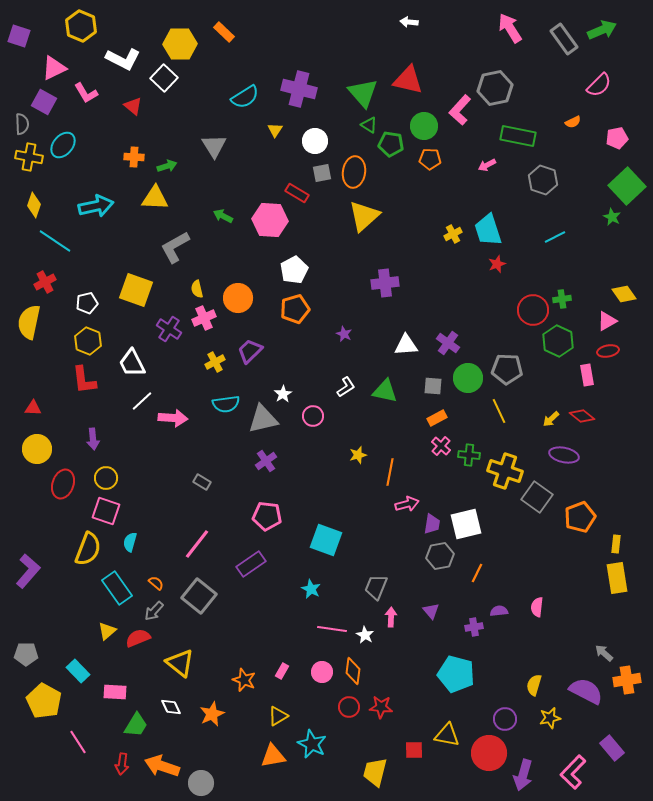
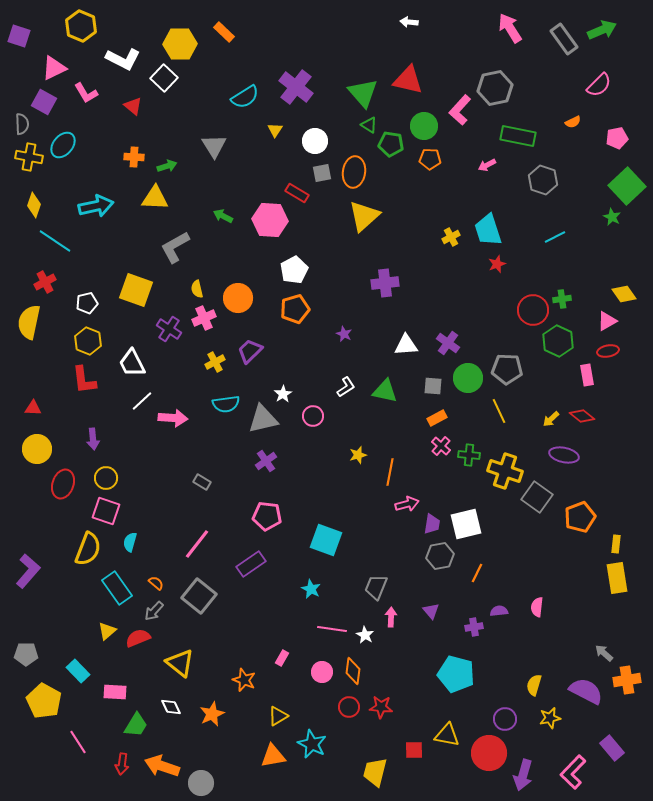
purple cross at (299, 89): moved 3 px left, 2 px up; rotated 24 degrees clockwise
yellow cross at (453, 234): moved 2 px left, 3 px down
pink rectangle at (282, 671): moved 13 px up
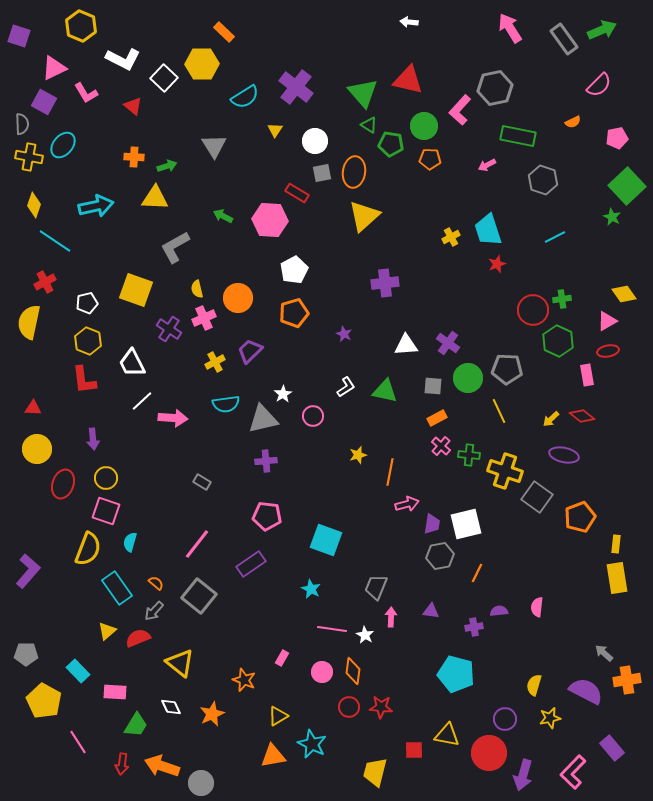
yellow hexagon at (180, 44): moved 22 px right, 20 px down
orange pentagon at (295, 309): moved 1 px left, 4 px down
purple cross at (266, 461): rotated 30 degrees clockwise
purple triangle at (431, 611): rotated 42 degrees counterclockwise
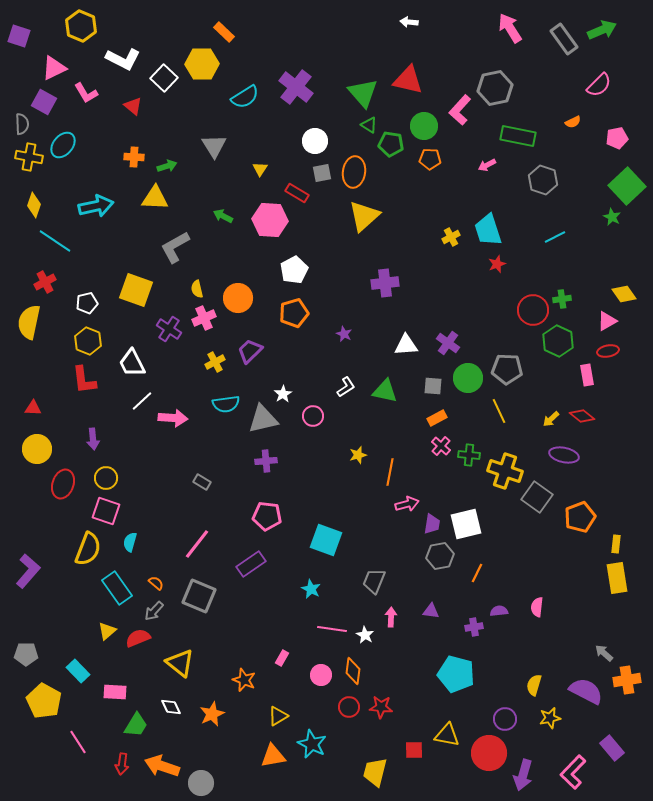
yellow triangle at (275, 130): moved 15 px left, 39 px down
gray trapezoid at (376, 587): moved 2 px left, 6 px up
gray square at (199, 596): rotated 16 degrees counterclockwise
pink circle at (322, 672): moved 1 px left, 3 px down
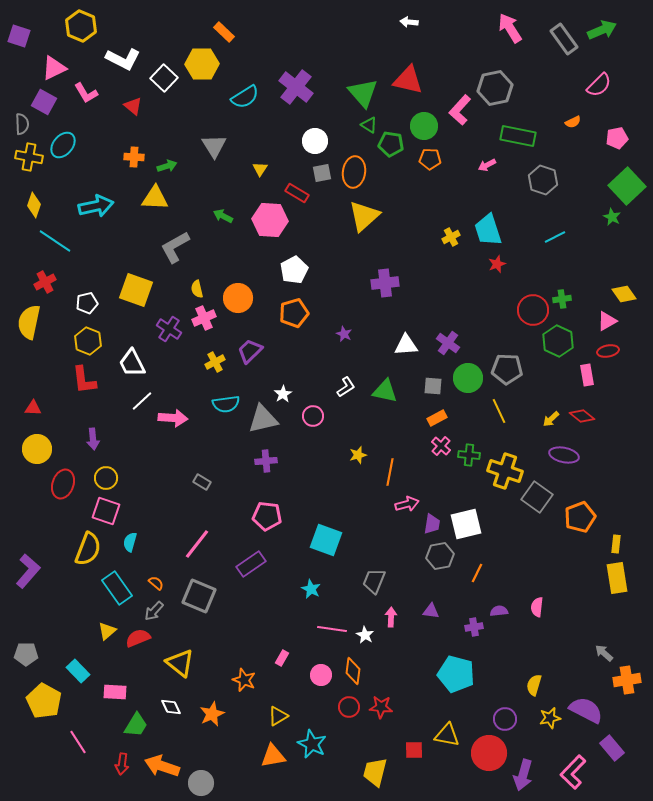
purple semicircle at (586, 691): moved 19 px down
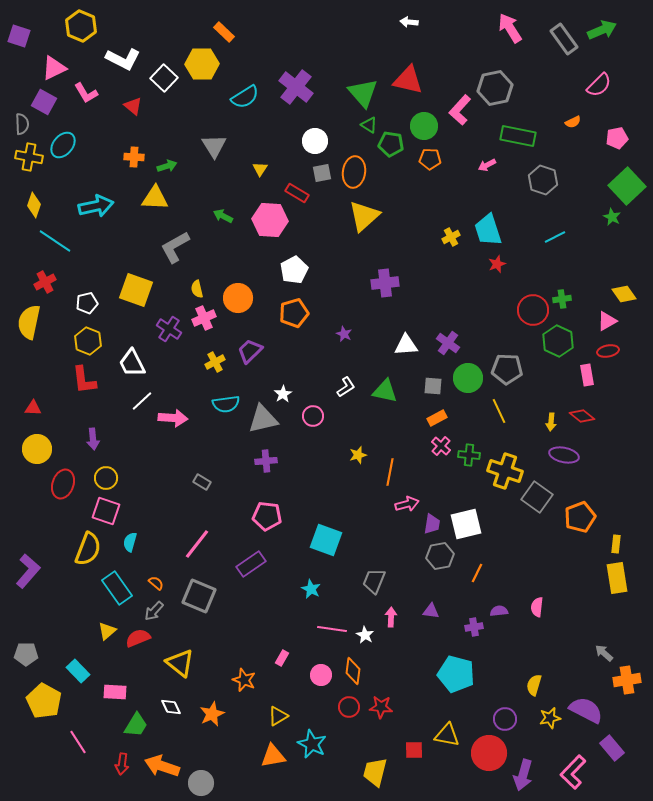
yellow arrow at (551, 419): moved 3 px down; rotated 42 degrees counterclockwise
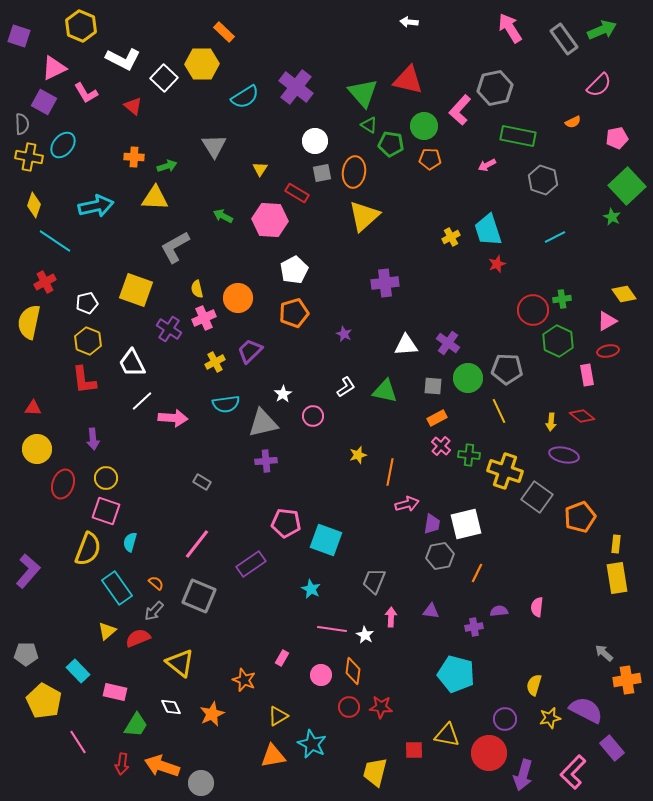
gray triangle at (263, 419): moved 4 px down
pink pentagon at (267, 516): moved 19 px right, 7 px down
pink rectangle at (115, 692): rotated 10 degrees clockwise
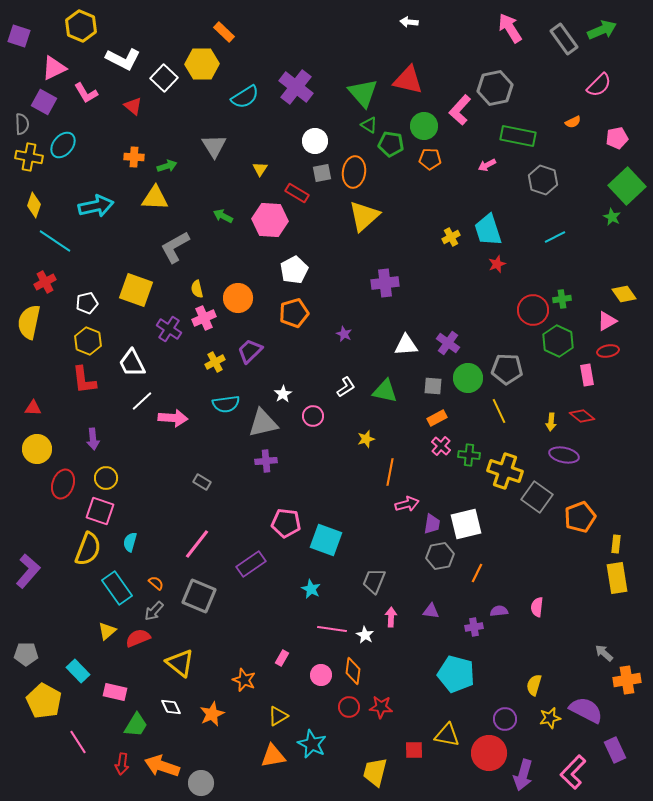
yellow star at (358, 455): moved 8 px right, 16 px up
pink square at (106, 511): moved 6 px left
purple rectangle at (612, 748): moved 3 px right, 2 px down; rotated 15 degrees clockwise
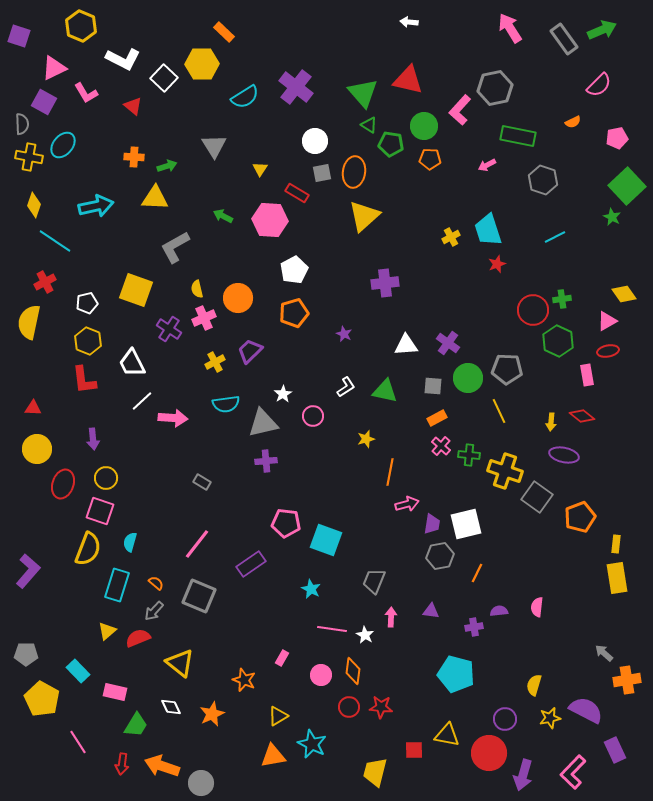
cyan rectangle at (117, 588): moved 3 px up; rotated 52 degrees clockwise
yellow pentagon at (44, 701): moved 2 px left, 2 px up
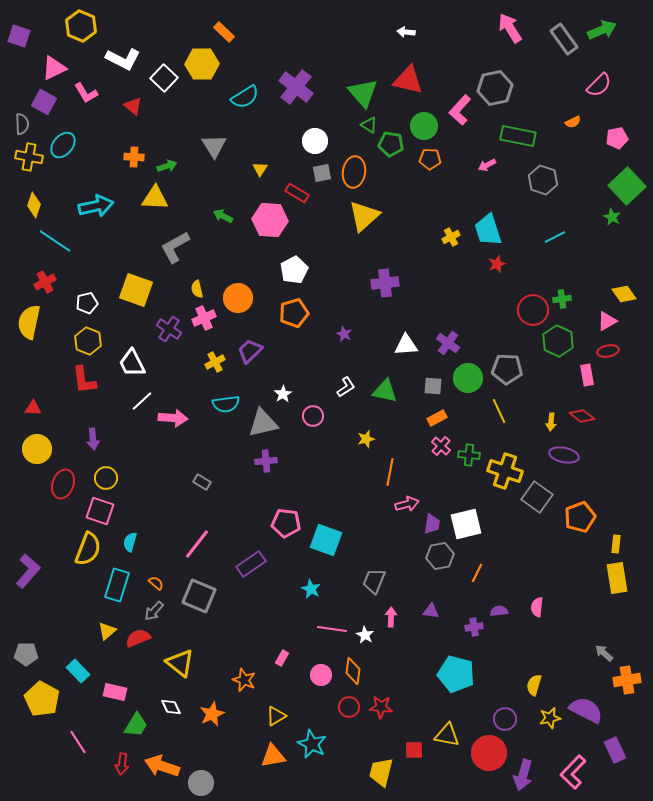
white arrow at (409, 22): moved 3 px left, 10 px down
yellow triangle at (278, 716): moved 2 px left
yellow trapezoid at (375, 772): moved 6 px right
